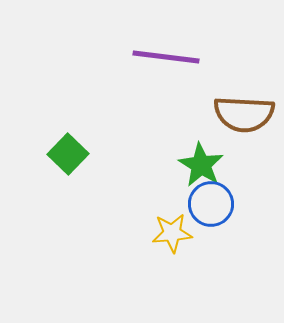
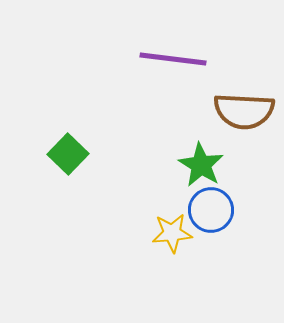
purple line: moved 7 px right, 2 px down
brown semicircle: moved 3 px up
blue circle: moved 6 px down
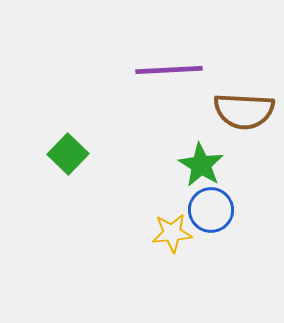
purple line: moved 4 px left, 11 px down; rotated 10 degrees counterclockwise
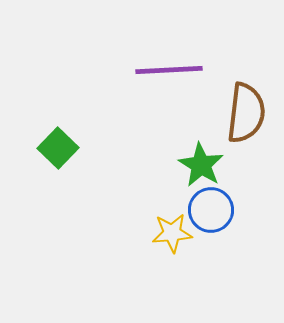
brown semicircle: moved 2 px right, 2 px down; rotated 86 degrees counterclockwise
green square: moved 10 px left, 6 px up
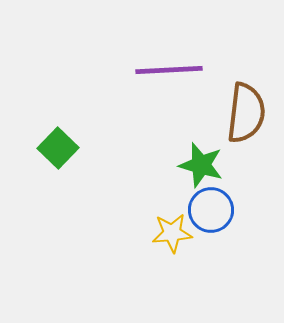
green star: rotated 15 degrees counterclockwise
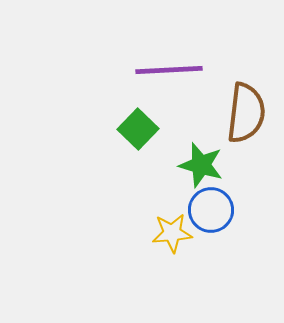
green square: moved 80 px right, 19 px up
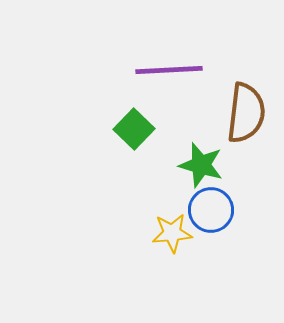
green square: moved 4 px left
